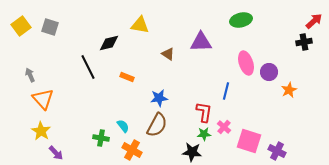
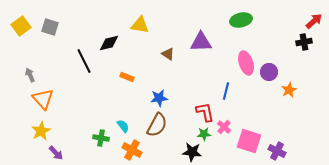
black line: moved 4 px left, 6 px up
red L-shape: moved 1 px right; rotated 20 degrees counterclockwise
yellow star: rotated 12 degrees clockwise
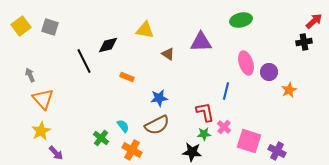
yellow triangle: moved 5 px right, 5 px down
black diamond: moved 1 px left, 2 px down
brown semicircle: rotated 35 degrees clockwise
green cross: rotated 28 degrees clockwise
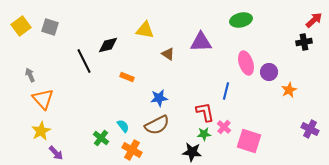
red arrow: moved 1 px up
purple cross: moved 33 px right, 22 px up
